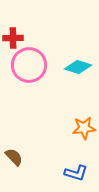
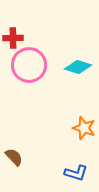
orange star: rotated 25 degrees clockwise
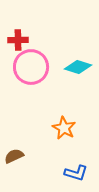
red cross: moved 5 px right, 2 px down
pink circle: moved 2 px right, 2 px down
orange star: moved 20 px left; rotated 10 degrees clockwise
brown semicircle: moved 1 px up; rotated 72 degrees counterclockwise
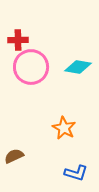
cyan diamond: rotated 8 degrees counterclockwise
